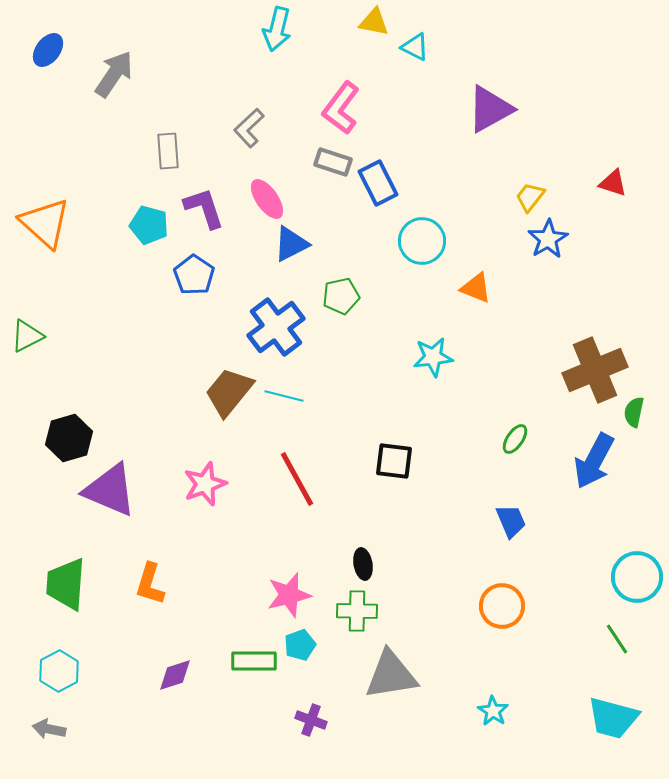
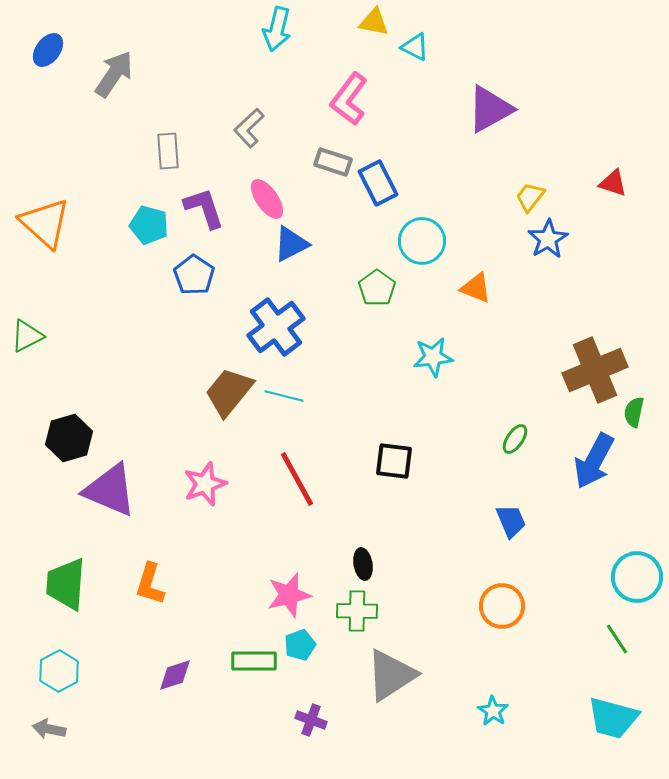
pink L-shape at (341, 108): moved 8 px right, 9 px up
green pentagon at (341, 296): moved 36 px right, 8 px up; rotated 24 degrees counterclockwise
gray triangle at (391, 675): rotated 24 degrees counterclockwise
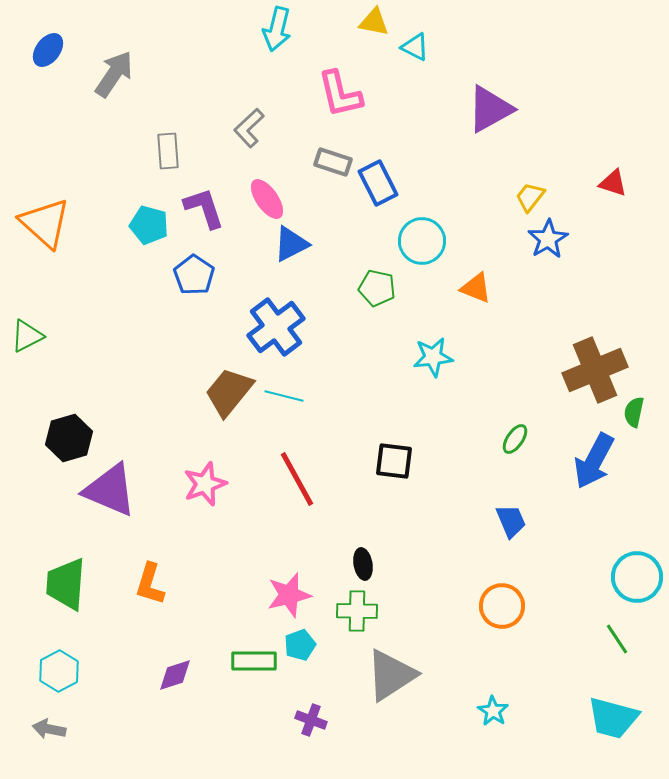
pink L-shape at (349, 99): moved 9 px left, 5 px up; rotated 50 degrees counterclockwise
green pentagon at (377, 288): rotated 24 degrees counterclockwise
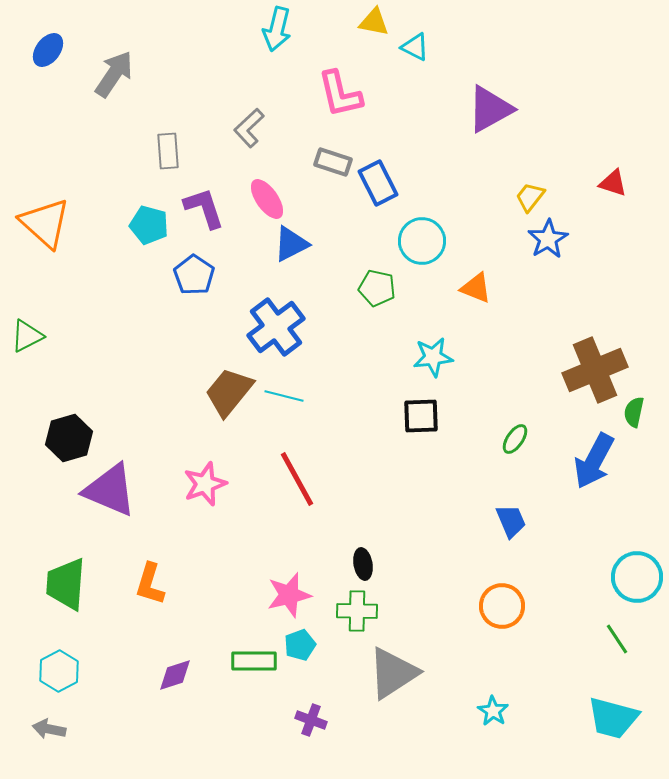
black square at (394, 461): moved 27 px right, 45 px up; rotated 9 degrees counterclockwise
gray triangle at (391, 675): moved 2 px right, 2 px up
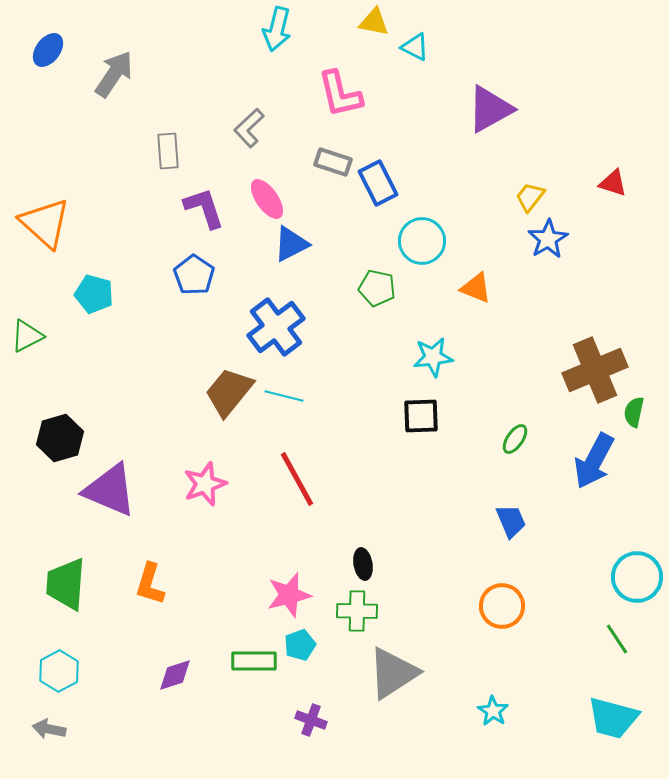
cyan pentagon at (149, 225): moved 55 px left, 69 px down
black hexagon at (69, 438): moved 9 px left
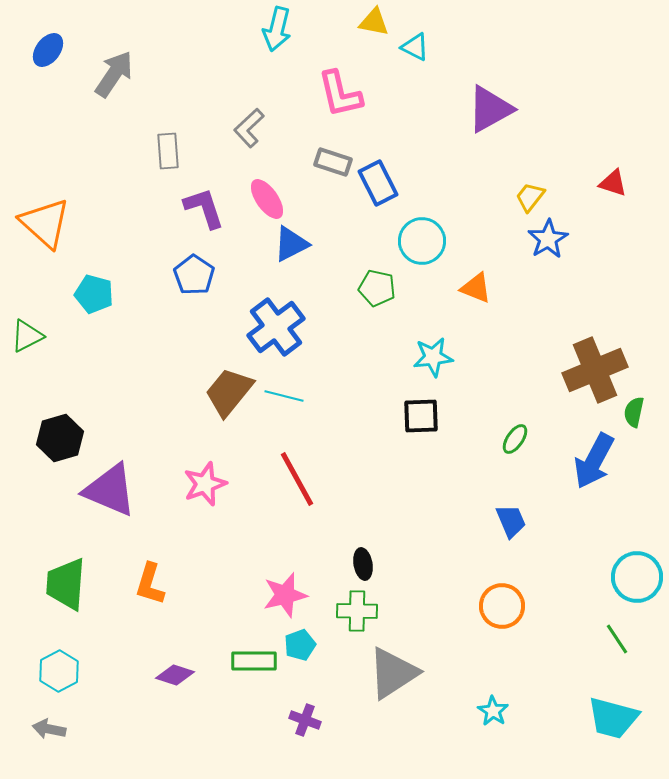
pink star at (289, 595): moved 4 px left
purple diamond at (175, 675): rotated 36 degrees clockwise
purple cross at (311, 720): moved 6 px left
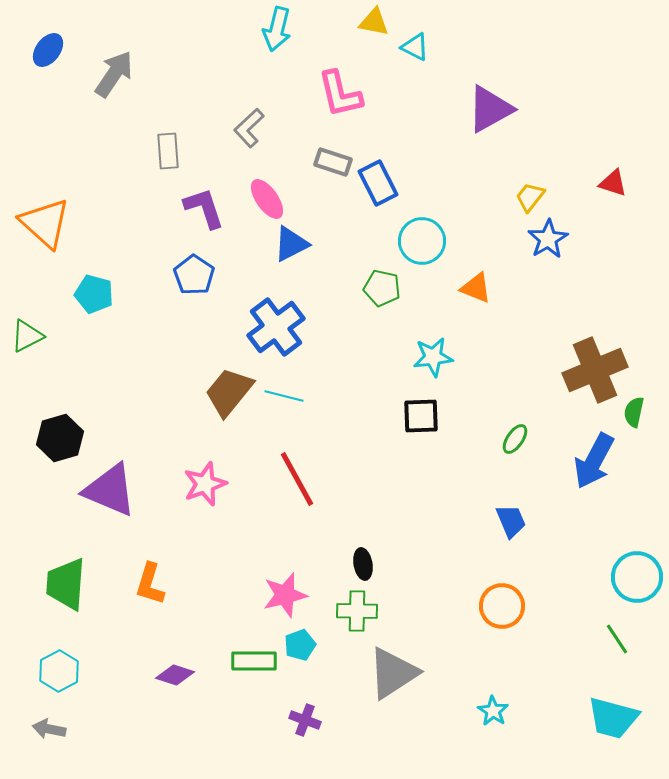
green pentagon at (377, 288): moved 5 px right
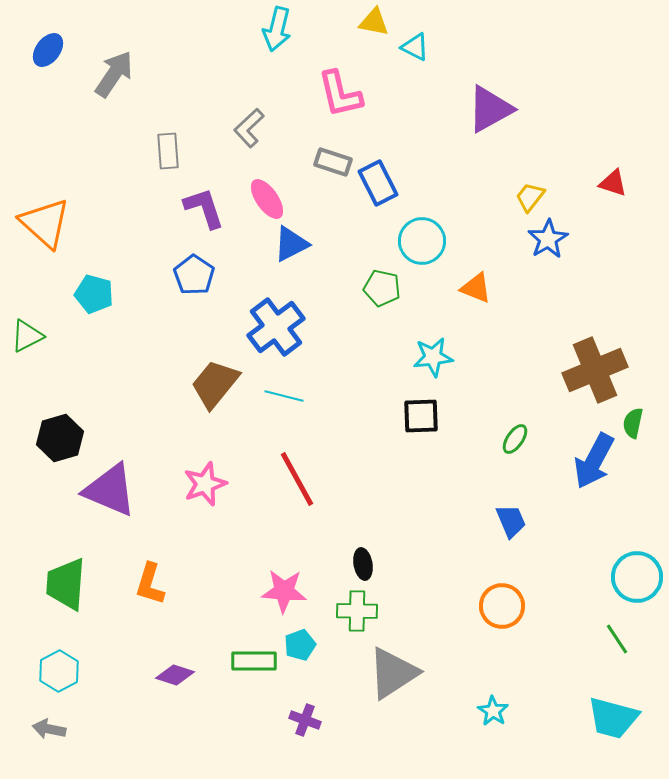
brown trapezoid at (229, 392): moved 14 px left, 8 px up
green semicircle at (634, 412): moved 1 px left, 11 px down
pink star at (285, 595): moved 1 px left, 4 px up; rotated 18 degrees clockwise
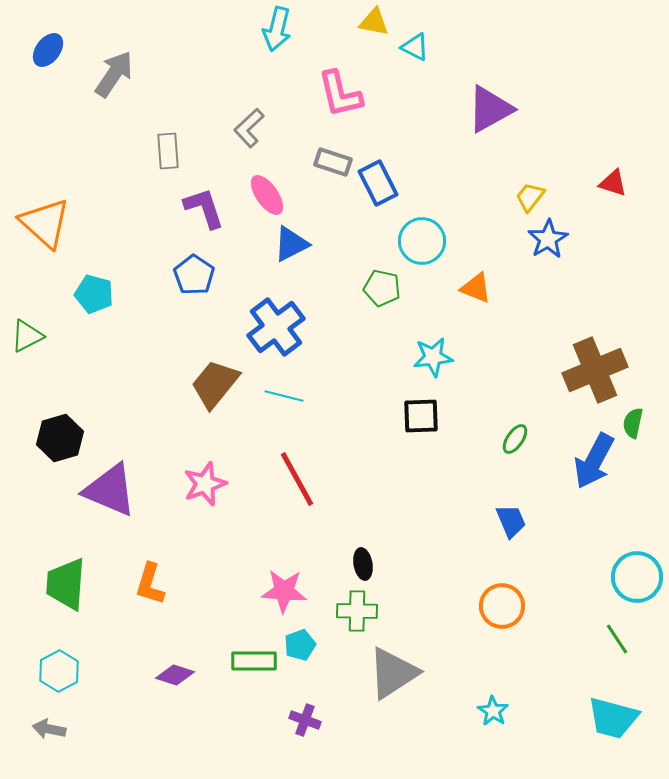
pink ellipse at (267, 199): moved 4 px up
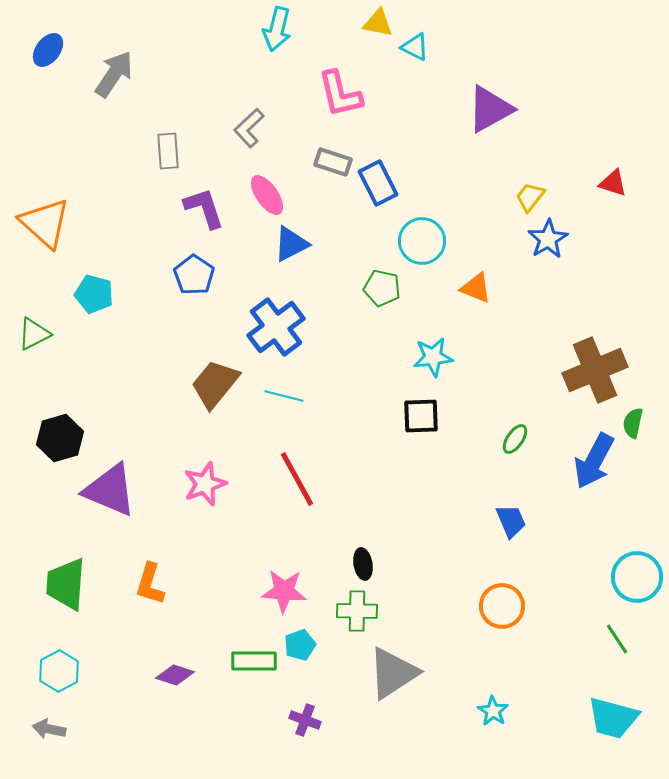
yellow triangle at (374, 22): moved 4 px right, 1 px down
green triangle at (27, 336): moved 7 px right, 2 px up
